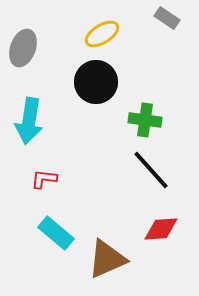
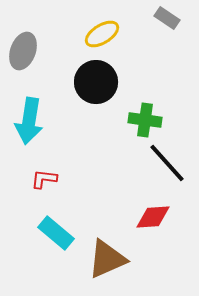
gray ellipse: moved 3 px down
black line: moved 16 px right, 7 px up
red diamond: moved 8 px left, 12 px up
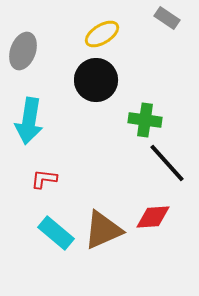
black circle: moved 2 px up
brown triangle: moved 4 px left, 29 px up
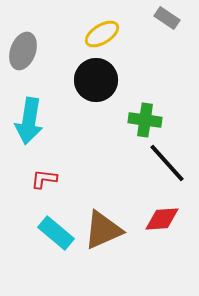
red diamond: moved 9 px right, 2 px down
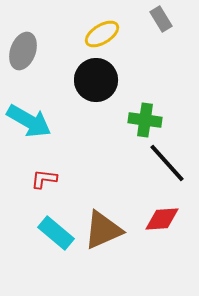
gray rectangle: moved 6 px left, 1 px down; rotated 25 degrees clockwise
cyan arrow: rotated 69 degrees counterclockwise
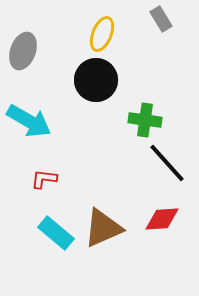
yellow ellipse: rotated 36 degrees counterclockwise
brown triangle: moved 2 px up
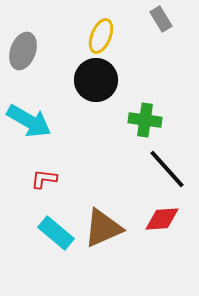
yellow ellipse: moved 1 px left, 2 px down
black line: moved 6 px down
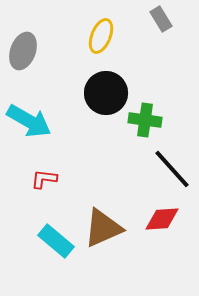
black circle: moved 10 px right, 13 px down
black line: moved 5 px right
cyan rectangle: moved 8 px down
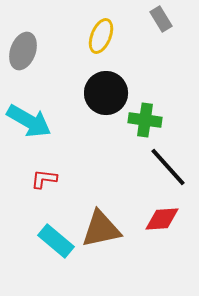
black line: moved 4 px left, 2 px up
brown triangle: moved 2 px left, 1 px down; rotated 12 degrees clockwise
